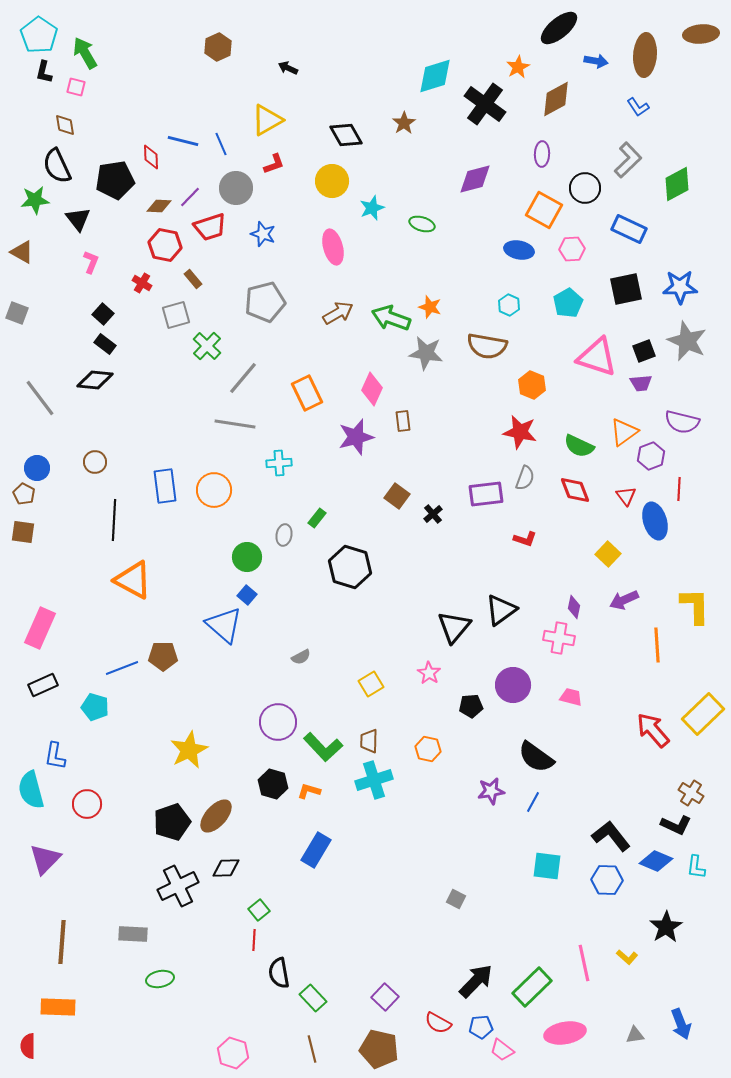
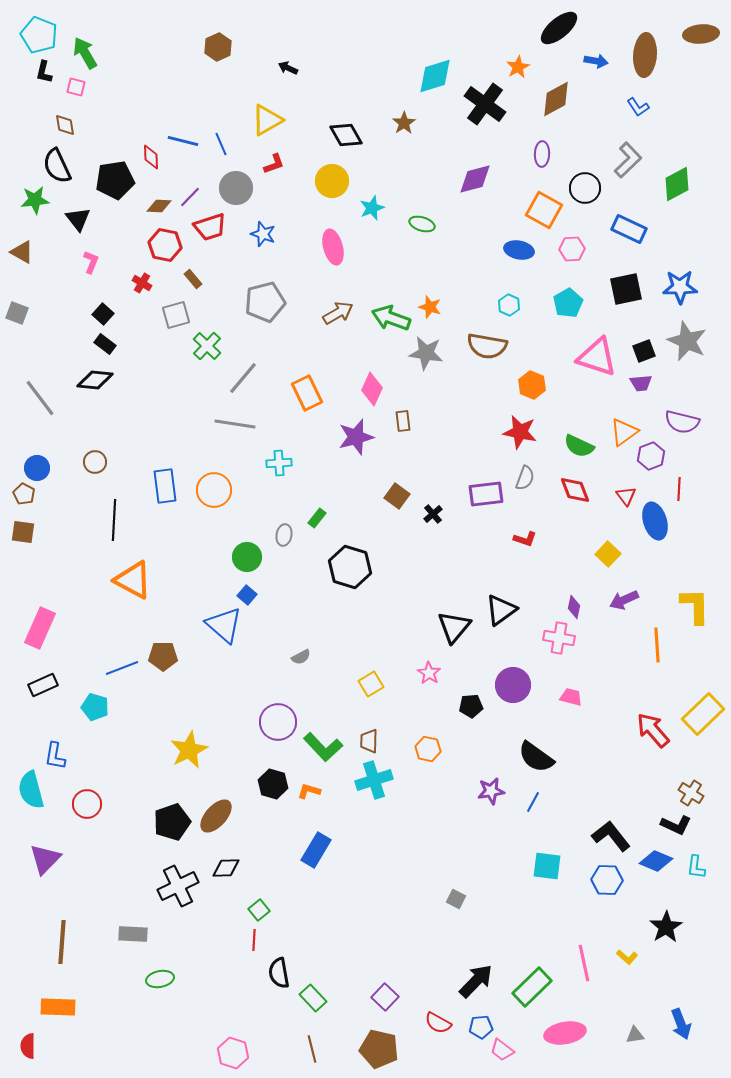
cyan pentagon at (39, 35): rotated 12 degrees counterclockwise
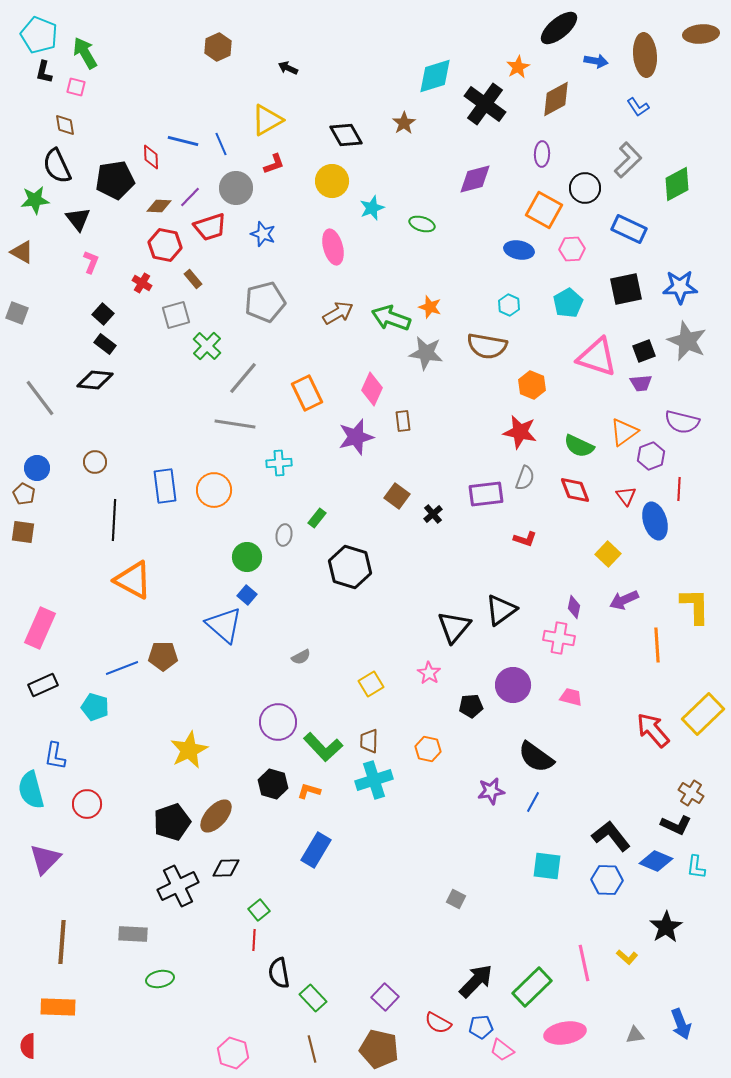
brown ellipse at (645, 55): rotated 9 degrees counterclockwise
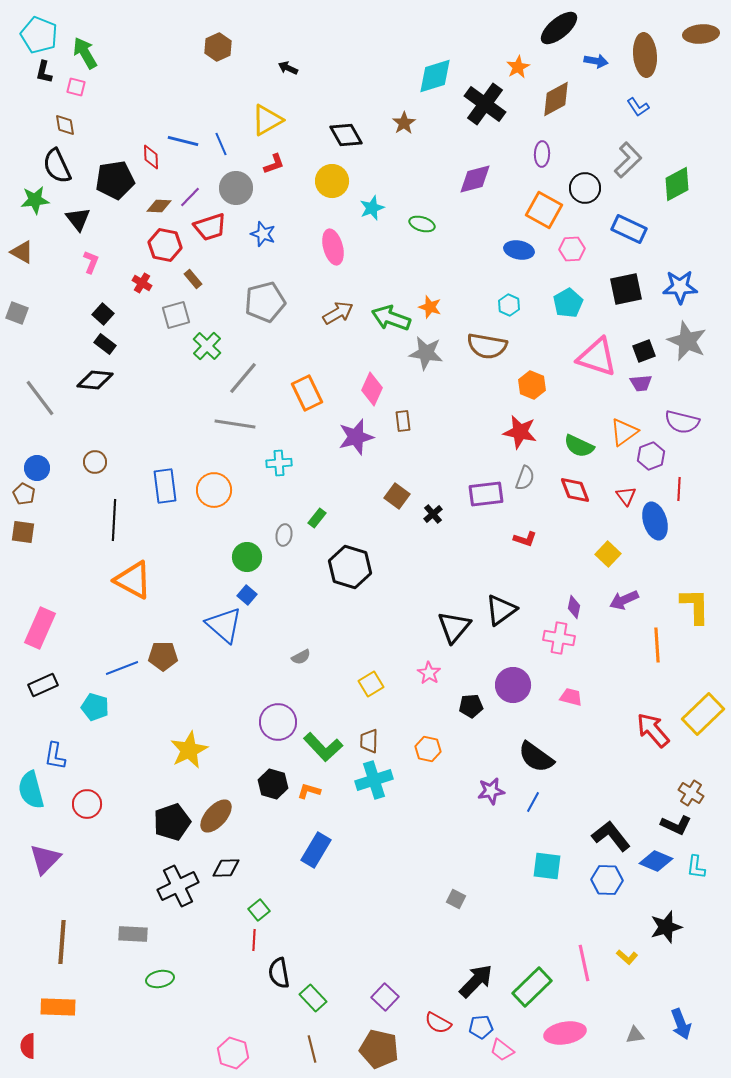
black star at (666, 927): rotated 16 degrees clockwise
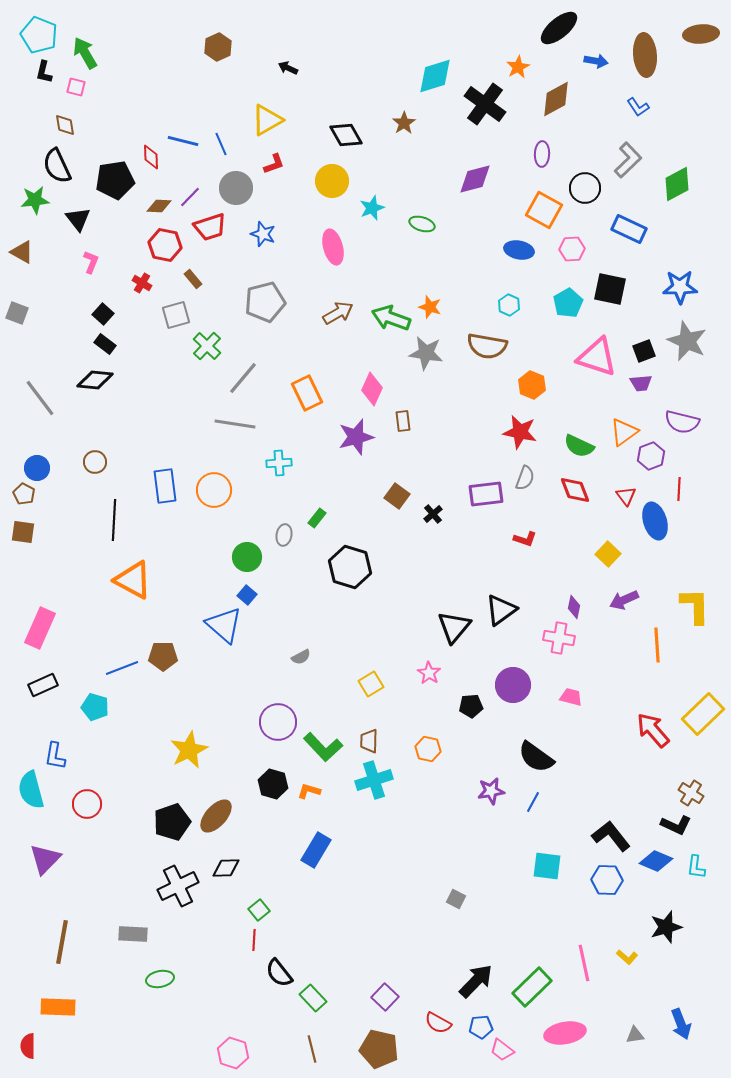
black square at (626, 289): moved 16 px left; rotated 24 degrees clockwise
brown line at (62, 942): rotated 6 degrees clockwise
black semicircle at (279, 973): rotated 28 degrees counterclockwise
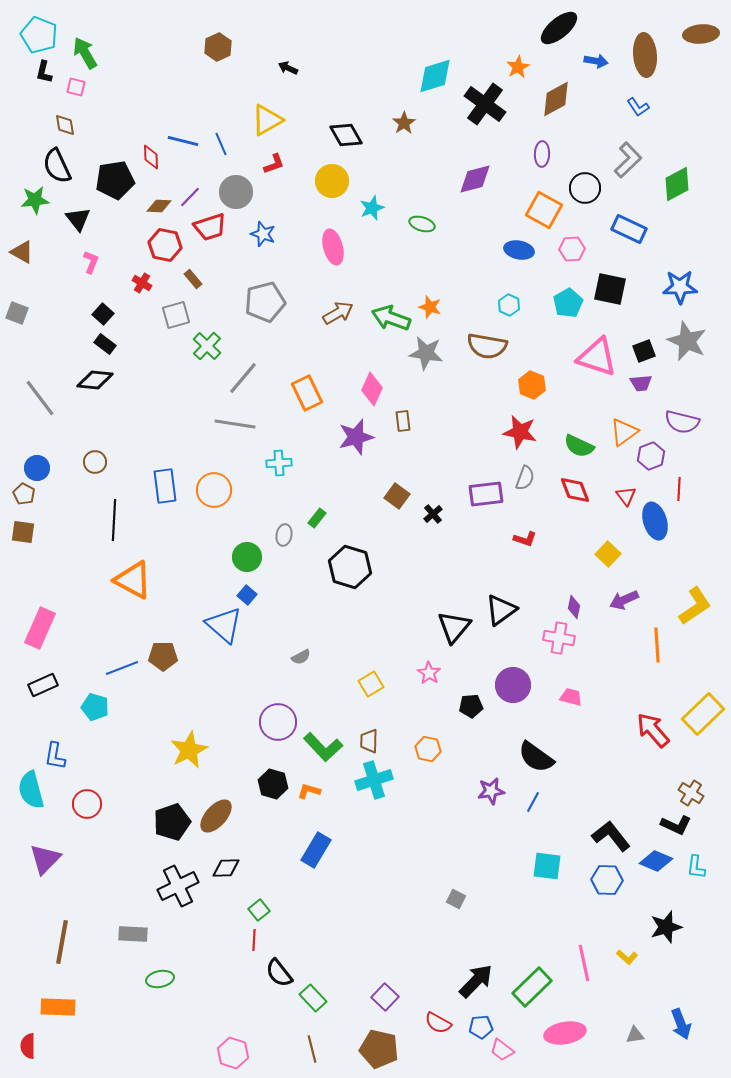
gray circle at (236, 188): moved 4 px down
yellow L-shape at (695, 606): rotated 57 degrees clockwise
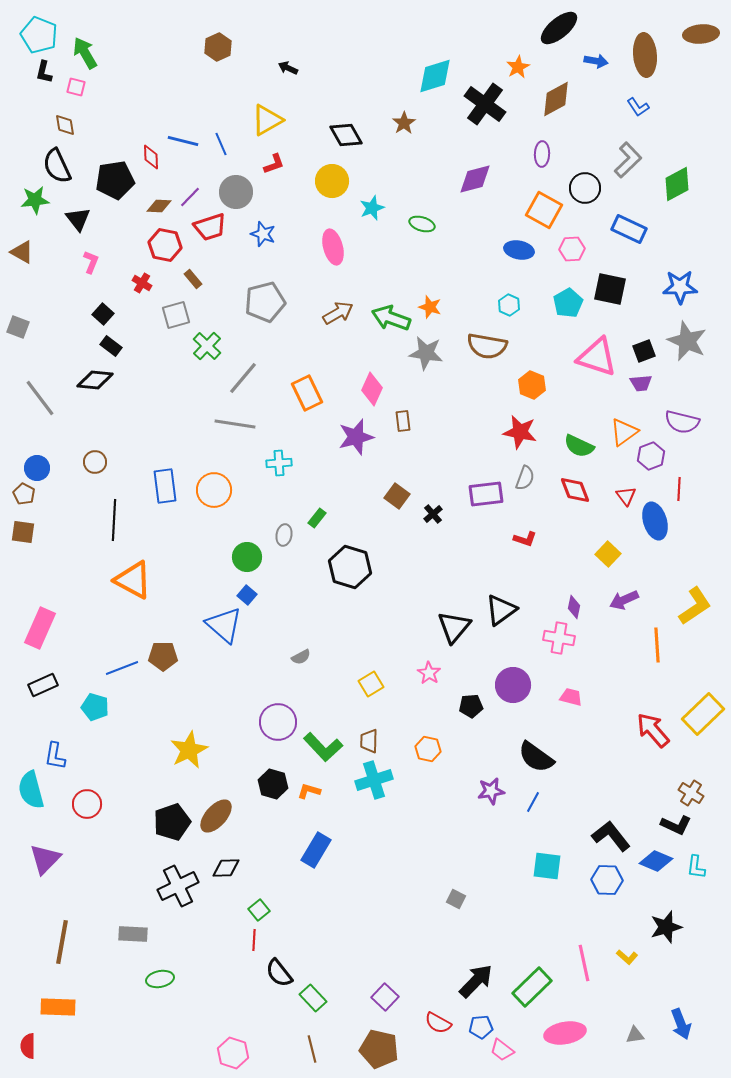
gray square at (17, 313): moved 1 px right, 14 px down
black rectangle at (105, 344): moved 6 px right, 2 px down
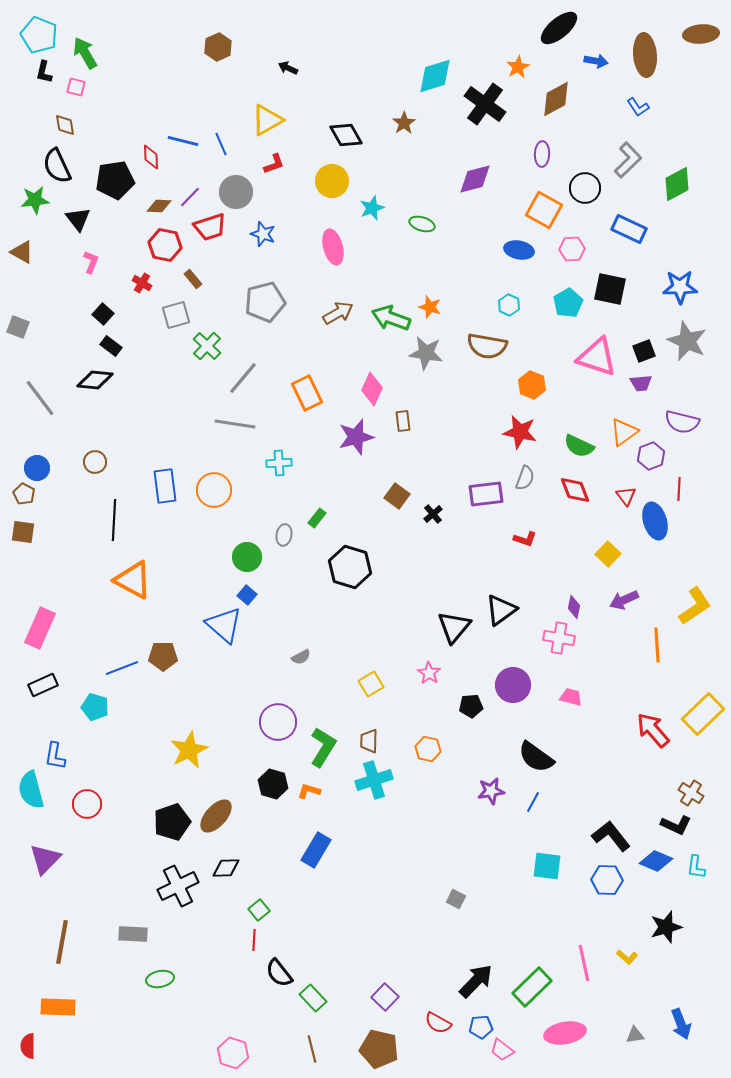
green L-shape at (323, 747): rotated 105 degrees counterclockwise
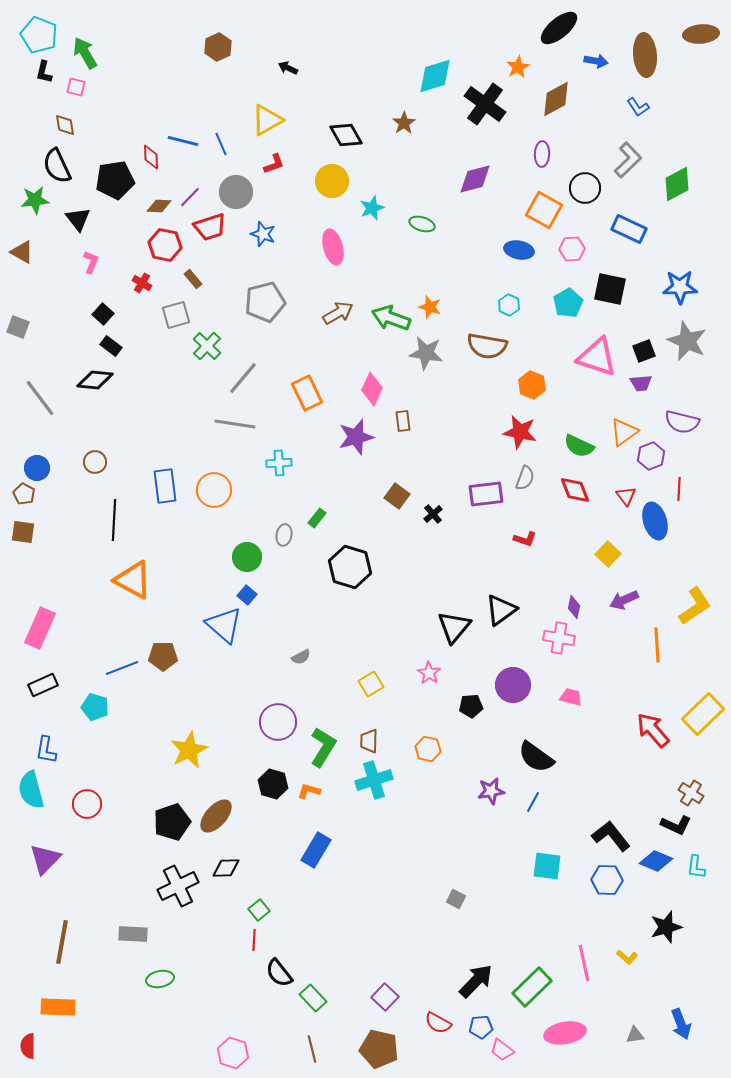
blue L-shape at (55, 756): moved 9 px left, 6 px up
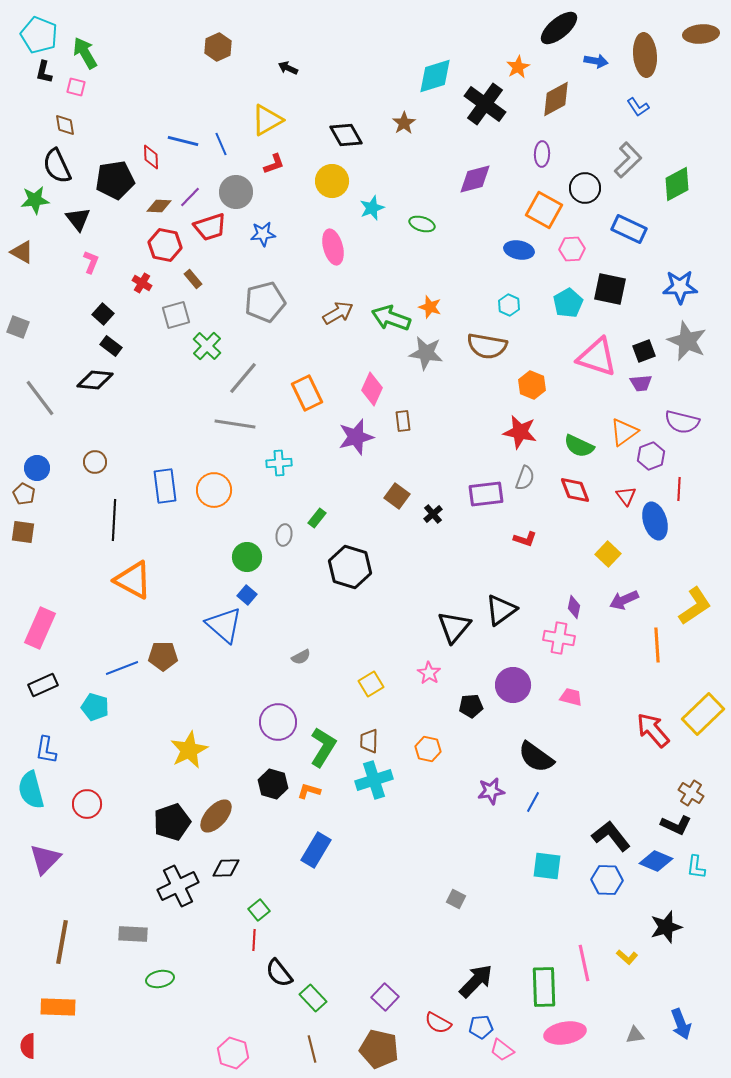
blue star at (263, 234): rotated 25 degrees counterclockwise
green rectangle at (532, 987): moved 12 px right; rotated 48 degrees counterclockwise
